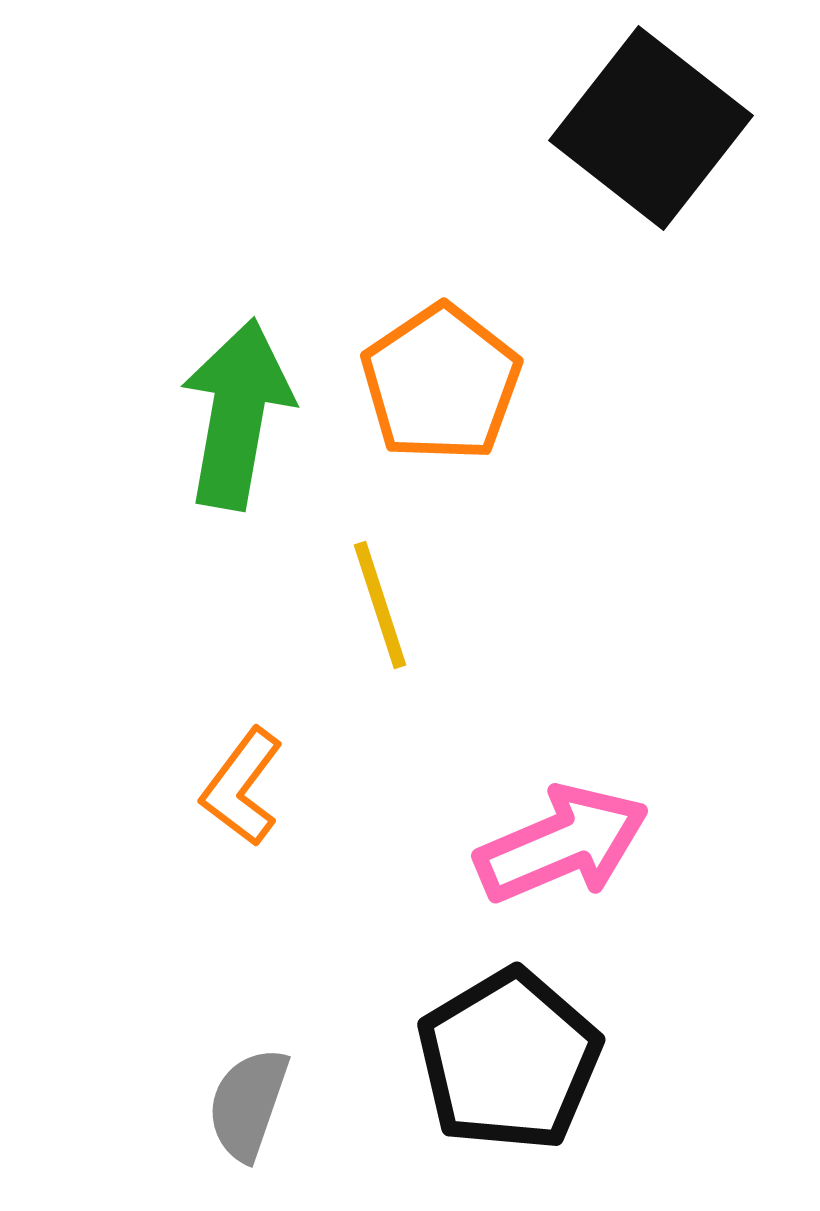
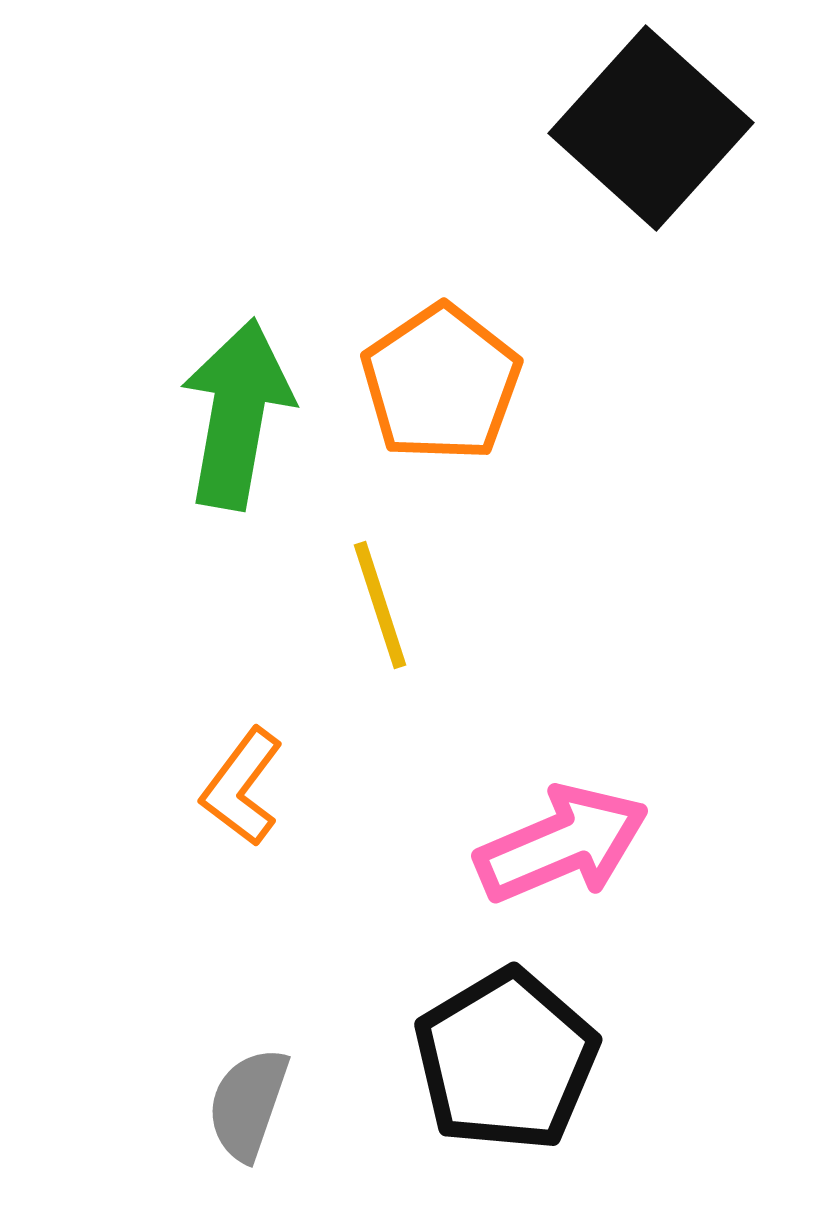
black square: rotated 4 degrees clockwise
black pentagon: moved 3 px left
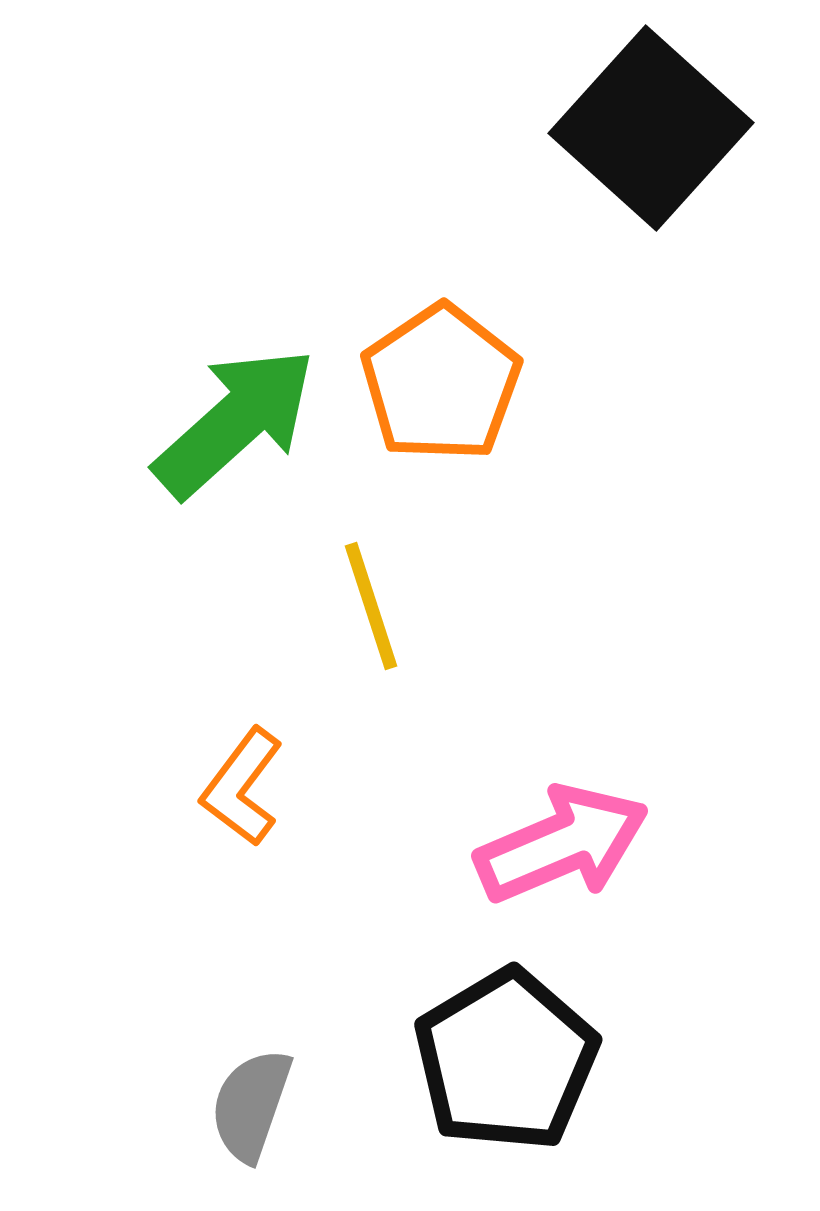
green arrow: moved 2 px left, 8 px down; rotated 38 degrees clockwise
yellow line: moved 9 px left, 1 px down
gray semicircle: moved 3 px right, 1 px down
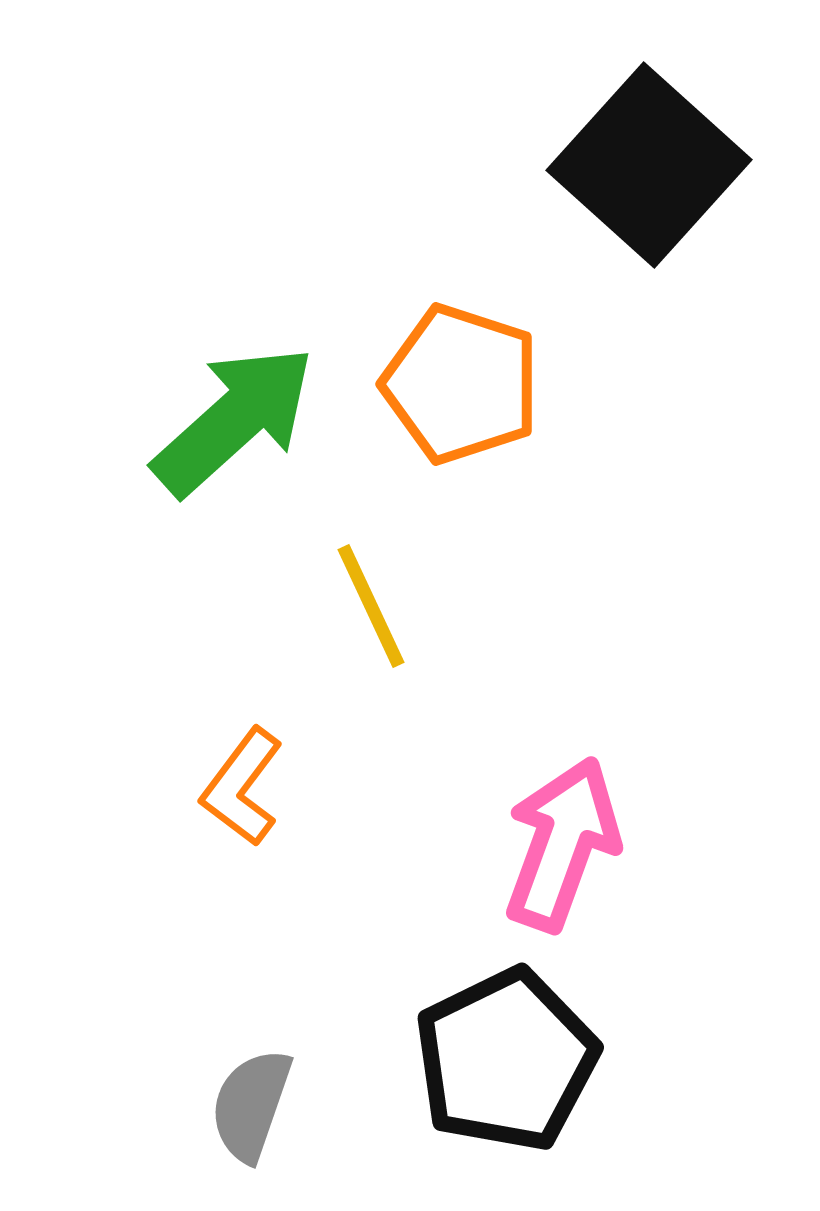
black square: moved 2 px left, 37 px down
orange pentagon: moved 20 px right, 1 px down; rotated 20 degrees counterclockwise
green arrow: moved 1 px left, 2 px up
yellow line: rotated 7 degrees counterclockwise
pink arrow: rotated 47 degrees counterclockwise
black pentagon: rotated 5 degrees clockwise
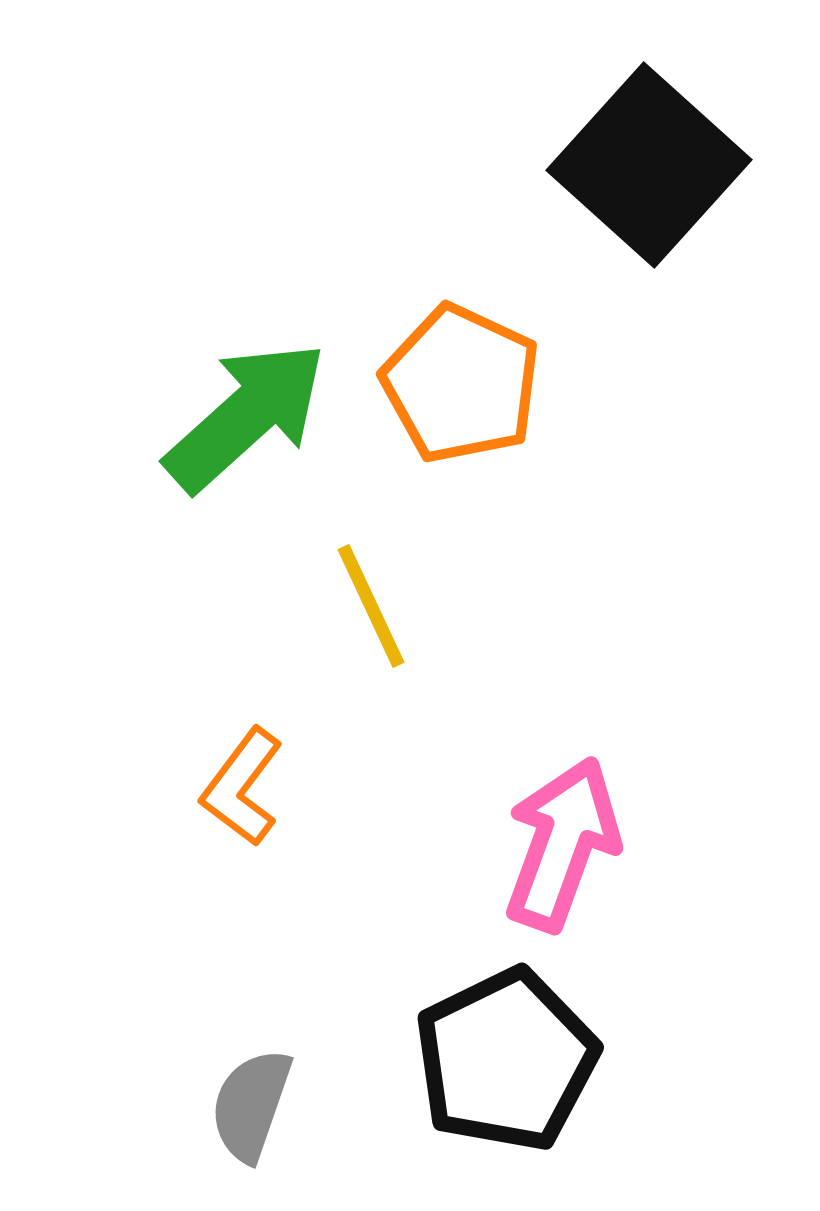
orange pentagon: rotated 7 degrees clockwise
green arrow: moved 12 px right, 4 px up
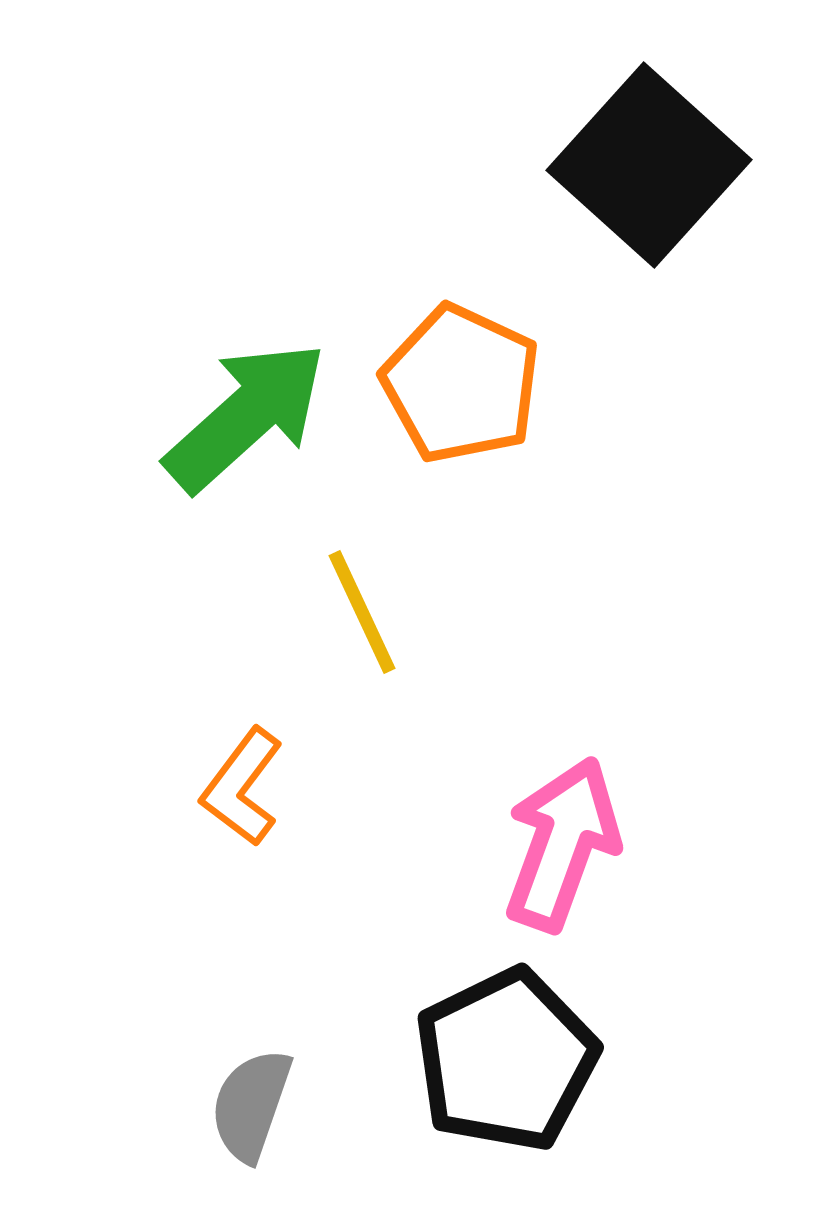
yellow line: moved 9 px left, 6 px down
